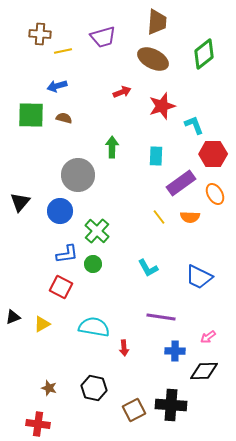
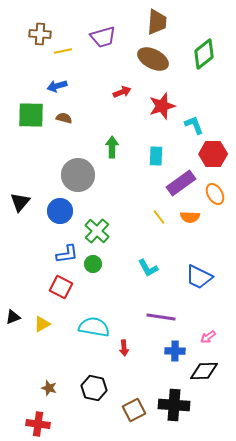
black cross at (171, 405): moved 3 px right
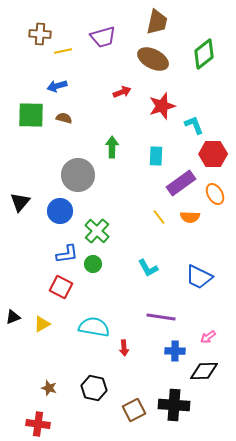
brown trapezoid at (157, 22): rotated 8 degrees clockwise
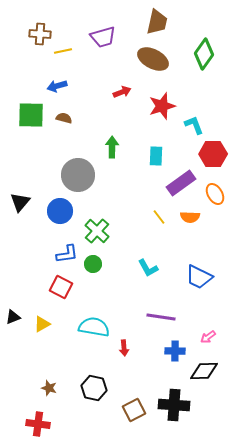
green diamond at (204, 54): rotated 16 degrees counterclockwise
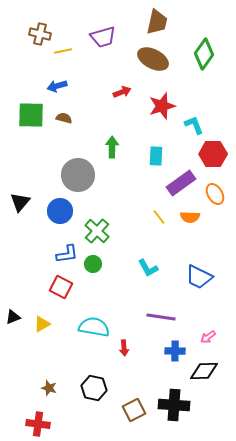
brown cross at (40, 34): rotated 10 degrees clockwise
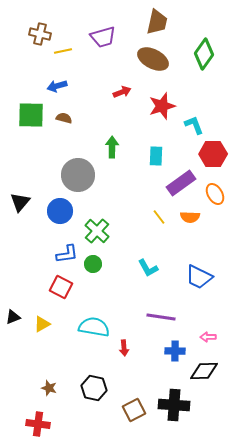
pink arrow at (208, 337): rotated 35 degrees clockwise
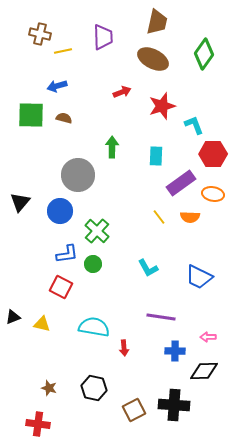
purple trapezoid at (103, 37): rotated 76 degrees counterclockwise
orange ellipse at (215, 194): moved 2 px left; rotated 50 degrees counterclockwise
yellow triangle at (42, 324): rotated 42 degrees clockwise
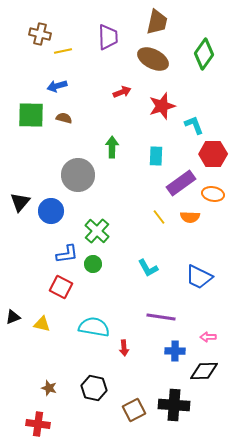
purple trapezoid at (103, 37): moved 5 px right
blue circle at (60, 211): moved 9 px left
